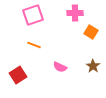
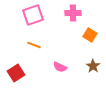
pink cross: moved 2 px left
orange square: moved 1 px left, 3 px down
red square: moved 2 px left, 2 px up
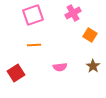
pink cross: rotated 28 degrees counterclockwise
orange line: rotated 24 degrees counterclockwise
pink semicircle: rotated 32 degrees counterclockwise
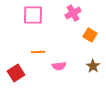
pink square: rotated 20 degrees clockwise
orange line: moved 4 px right, 7 px down
pink semicircle: moved 1 px left, 1 px up
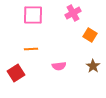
orange line: moved 7 px left, 3 px up
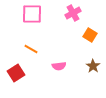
pink square: moved 1 px left, 1 px up
orange line: rotated 32 degrees clockwise
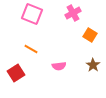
pink square: rotated 20 degrees clockwise
brown star: moved 1 px up
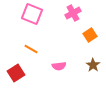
orange square: rotated 24 degrees clockwise
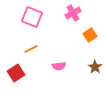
pink square: moved 3 px down
orange line: rotated 56 degrees counterclockwise
brown star: moved 2 px right, 2 px down
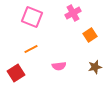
brown star: rotated 24 degrees clockwise
